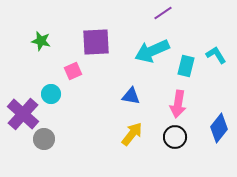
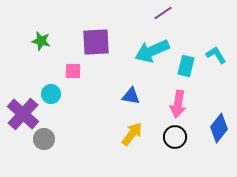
pink square: rotated 24 degrees clockwise
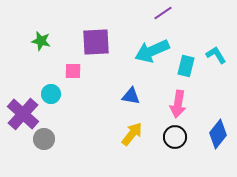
blue diamond: moved 1 px left, 6 px down
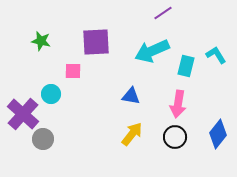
gray circle: moved 1 px left
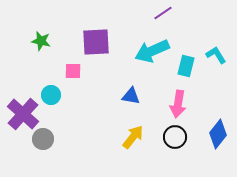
cyan circle: moved 1 px down
yellow arrow: moved 1 px right, 3 px down
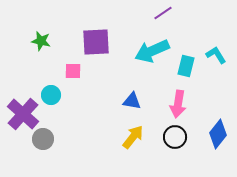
blue triangle: moved 1 px right, 5 px down
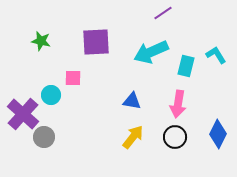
cyan arrow: moved 1 px left, 1 px down
pink square: moved 7 px down
blue diamond: rotated 12 degrees counterclockwise
gray circle: moved 1 px right, 2 px up
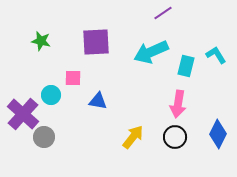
blue triangle: moved 34 px left
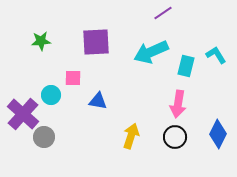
green star: rotated 18 degrees counterclockwise
yellow arrow: moved 2 px left, 1 px up; rotated 20 degrees counterclockwise
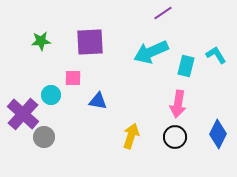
purple square: moved 6 px left
